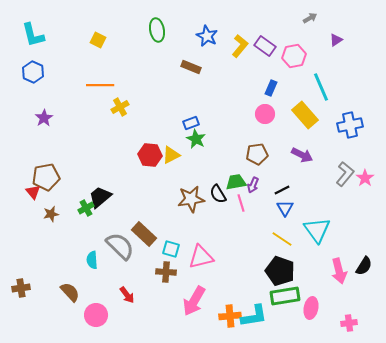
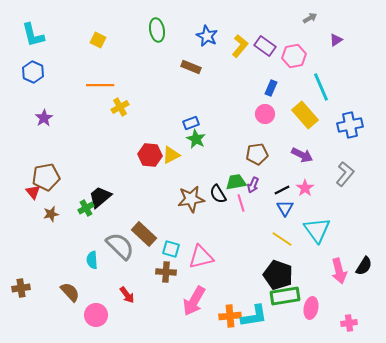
pink star at (365, 178): moved 60 px left, 10 px down
black pentagon at (280, 271): moved 2 px left, 4 px down
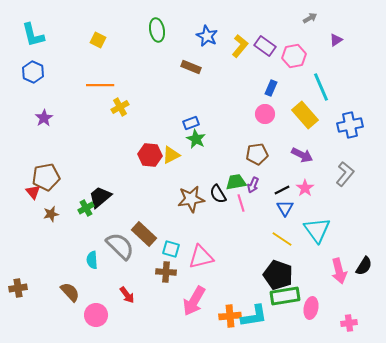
brown cross at (21, 288): moved 3 px left
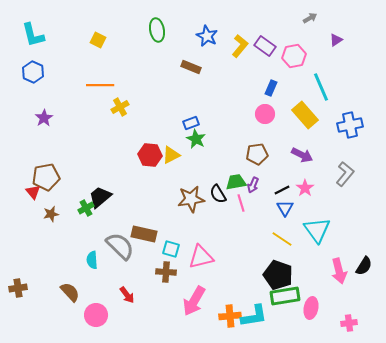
brown rectangle at (144, 234): rotated 30 degrees counterclockwise
